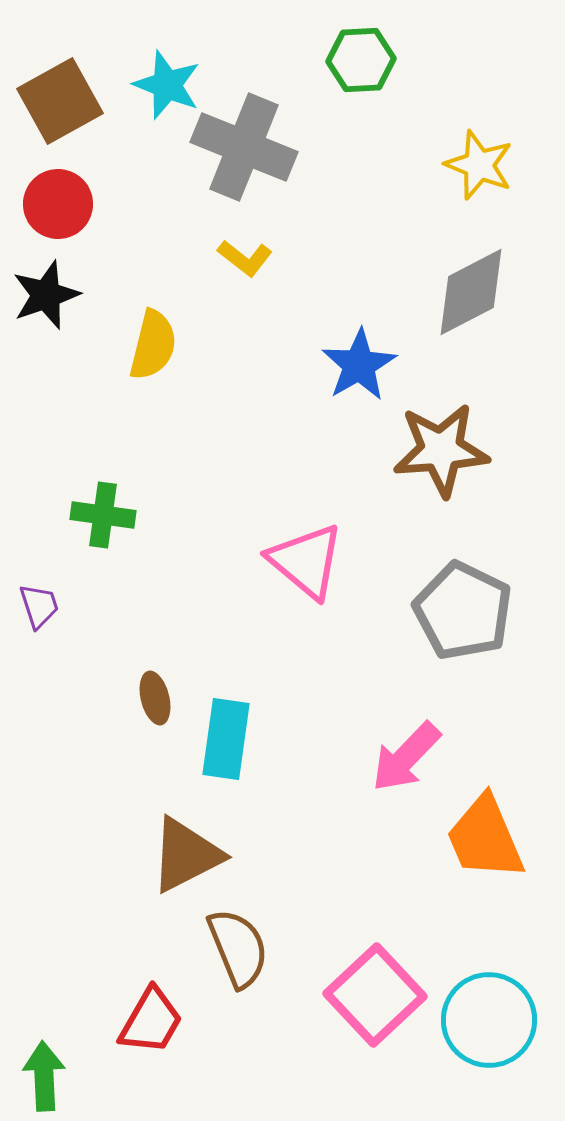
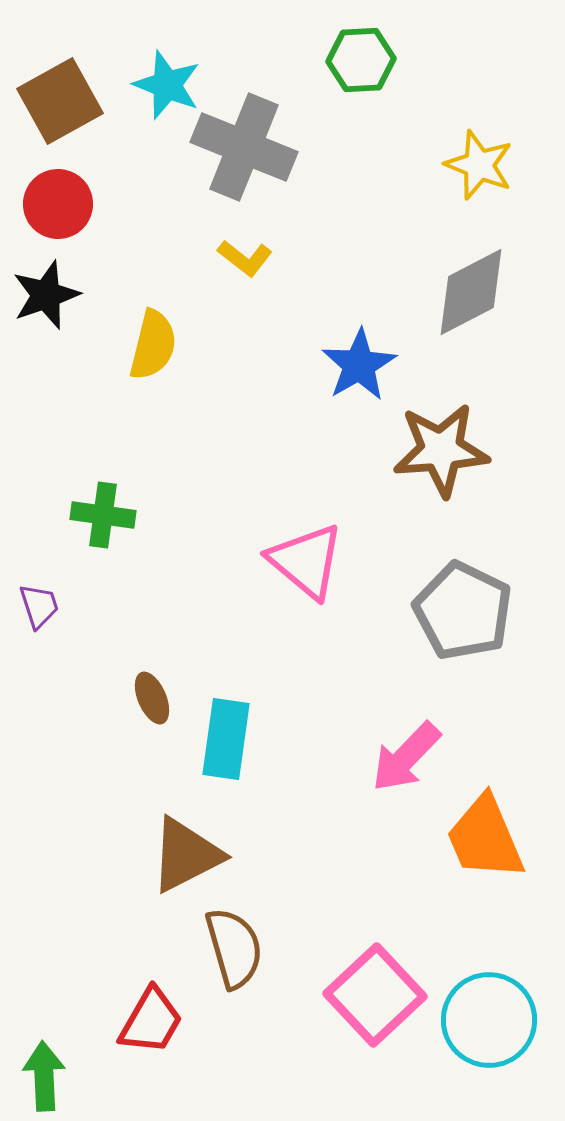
brown ellipse: moved 3 px left; rotated 9 degrees counterclockwise
brown semicircle: moved 4 px left; rotated 6 degrees clockwise
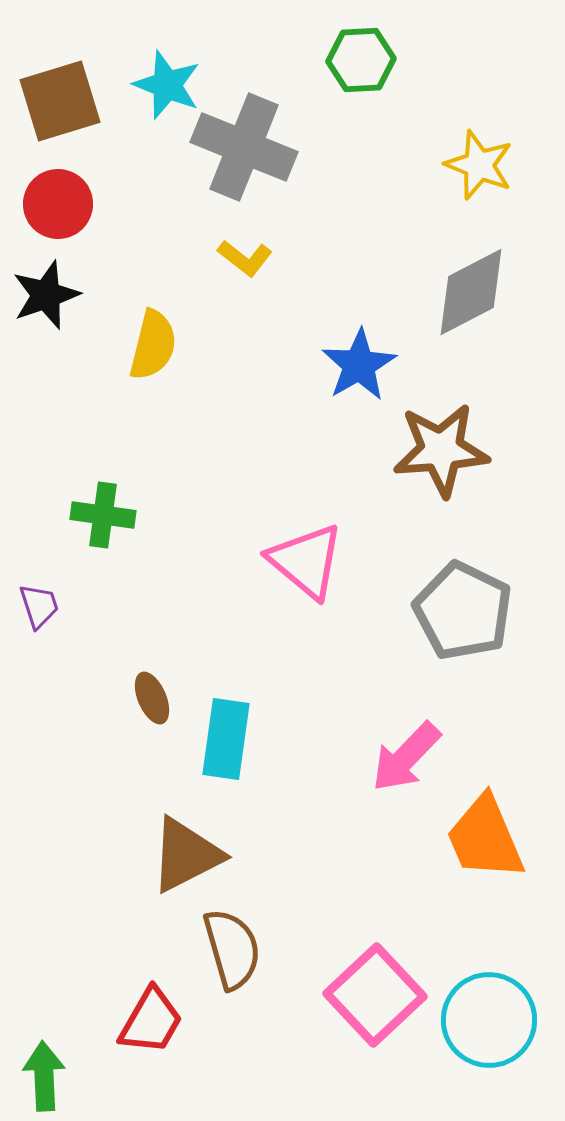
brown square: rotated 12 degrees clockwise
brown semicircle: moved 2 px left, 1 px down
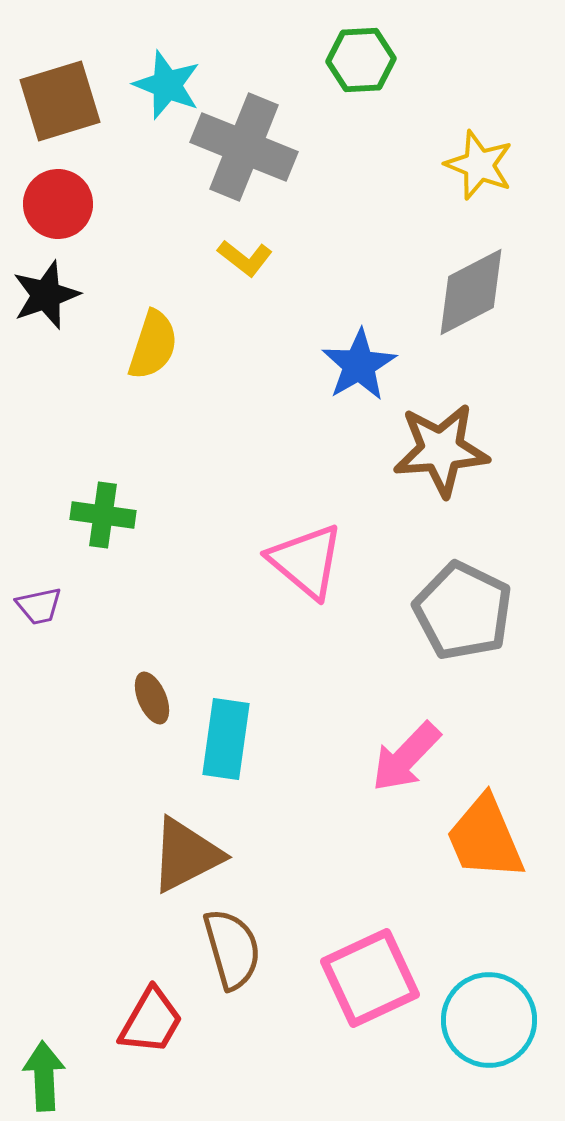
yellow semicircle: rotated 4 degrees clockwise
purple trapezoid: rotated 96 degrees clockwise
pink square: moved 5 px left, 17 px up; rotated 18 degrees clockwise
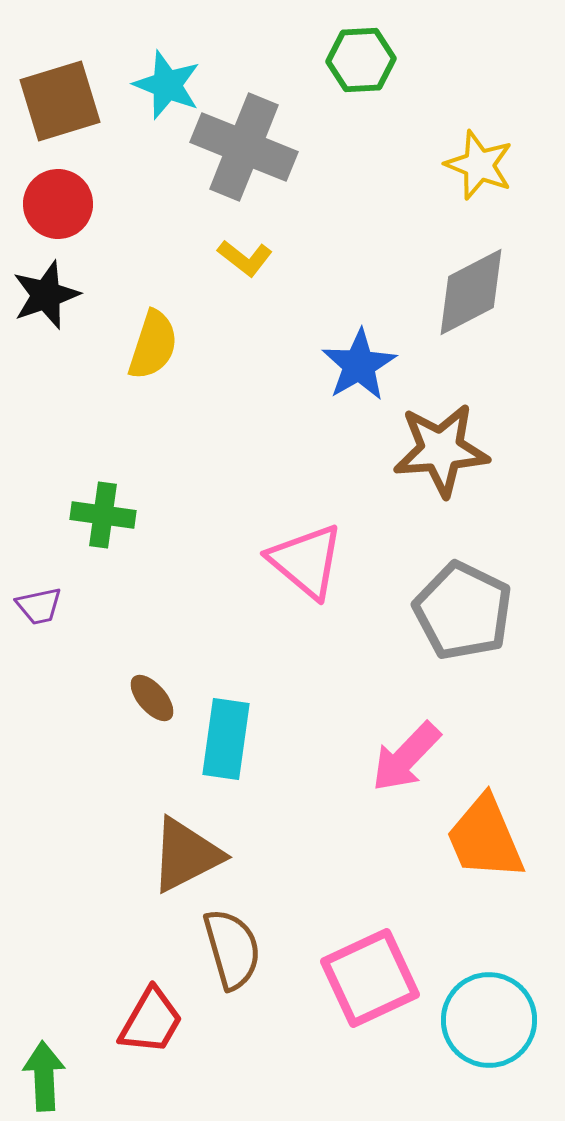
brown ellipse: rotated 18 degrees counterclockwise
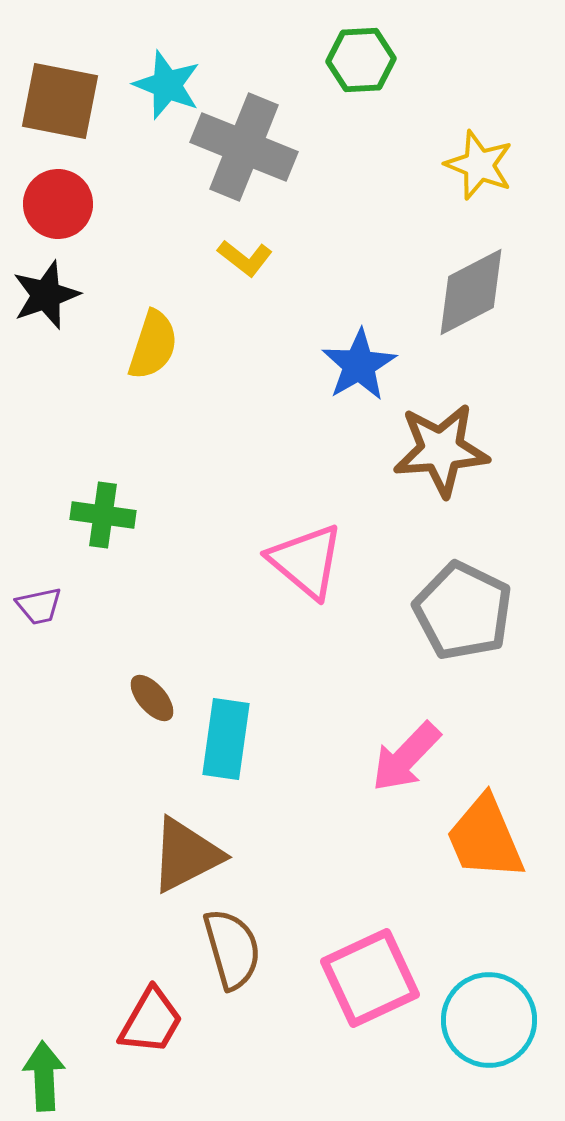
brown square: rotated 28 degrees clockwise
